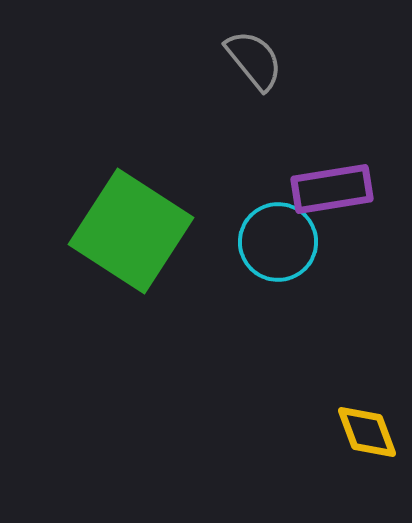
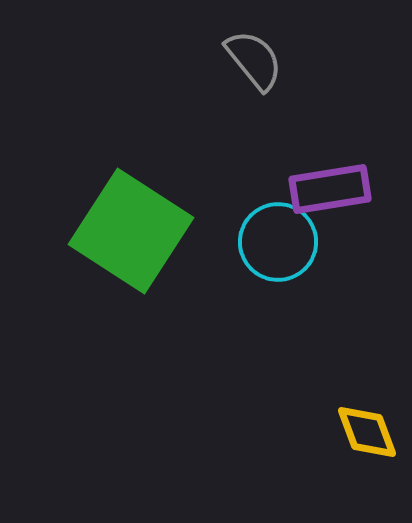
purple rectangle: moved 2 px left
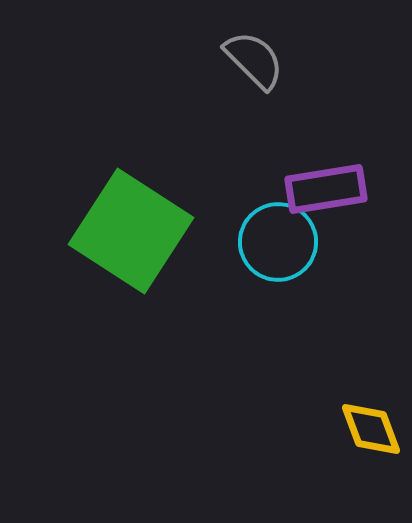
gray semicircle: rotated 6 degrees counterclockwise
purple rectangle: moved 4 px left
yellow diamond: moved 4 px right, 3 px up
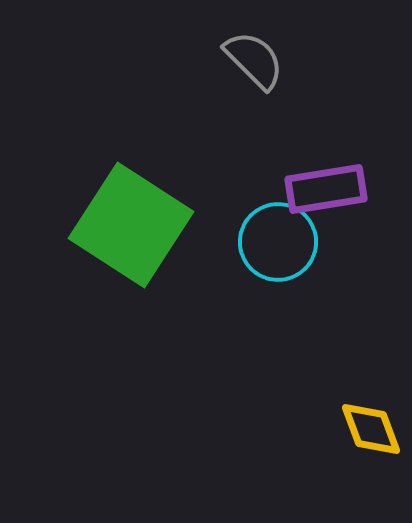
green square: moved 6 px up
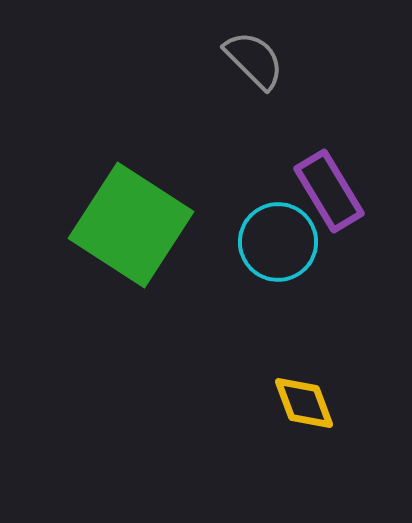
purple rectangle: moved 3 px right, 2 px down; rotated 68 degrees clockwise
yellow diamond: moved 67 px left, 26 px up
